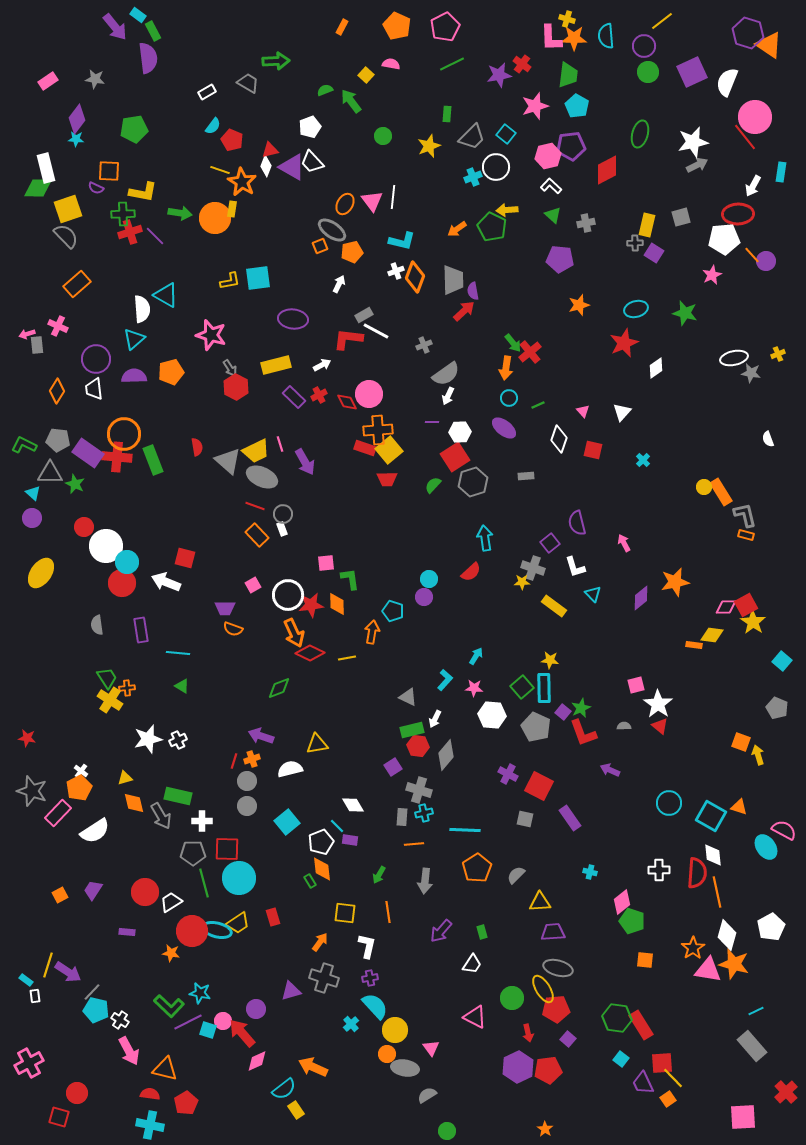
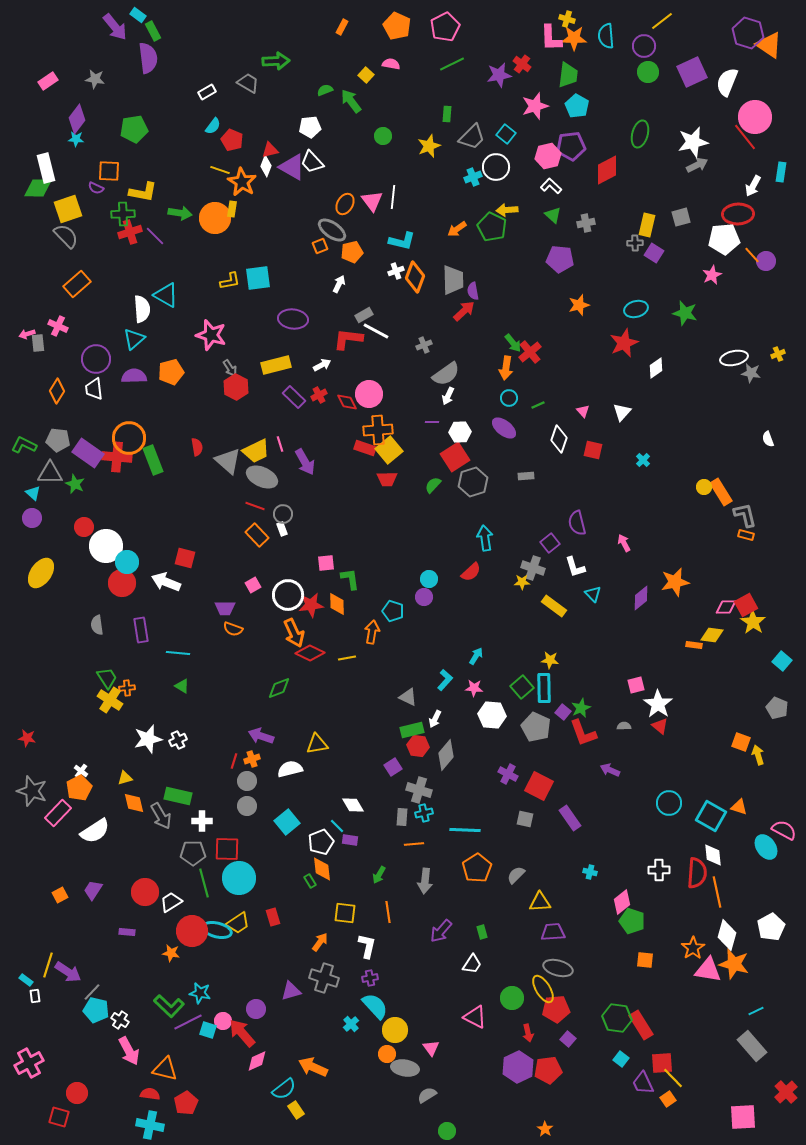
white pentagon at (310, 127): rotated 15 degrees clockwise
gray rectangle at (37, 345): moved 1 px right, 2 px up
orange circle at (124, 434): moved 5 px right, 4 px down
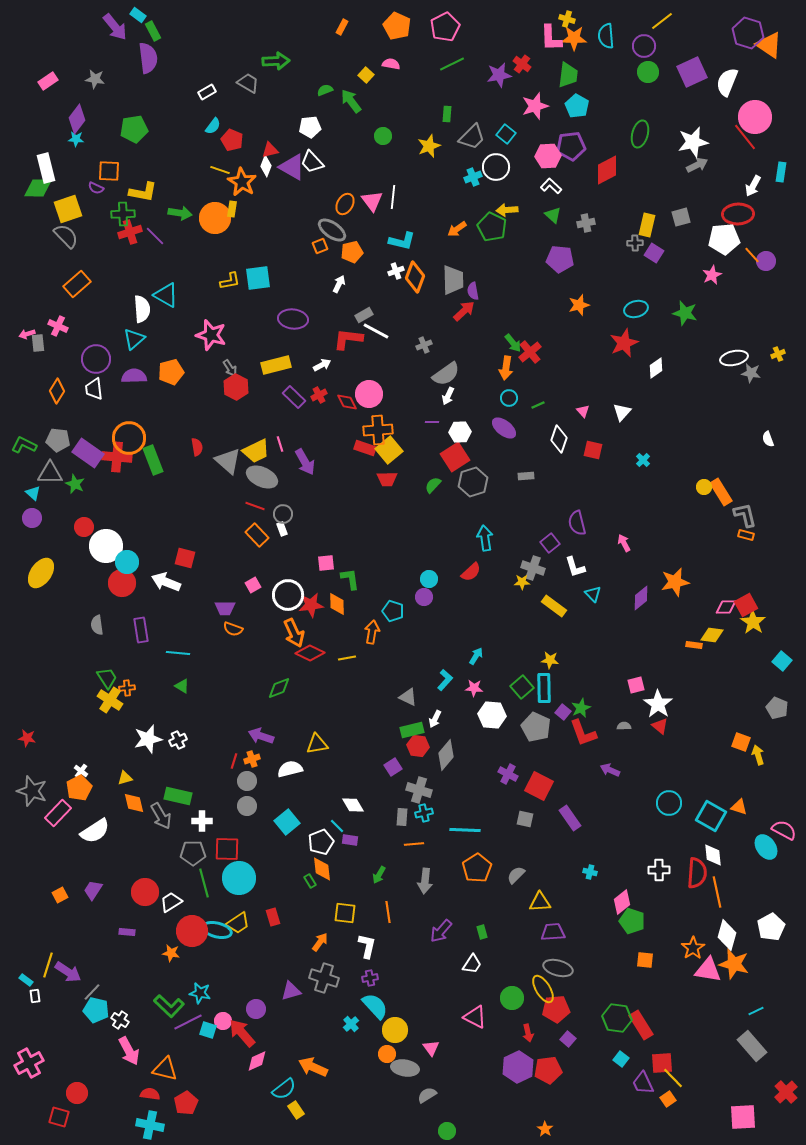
pink hexagon at (548, 156): rotated 10 degrees clockwise
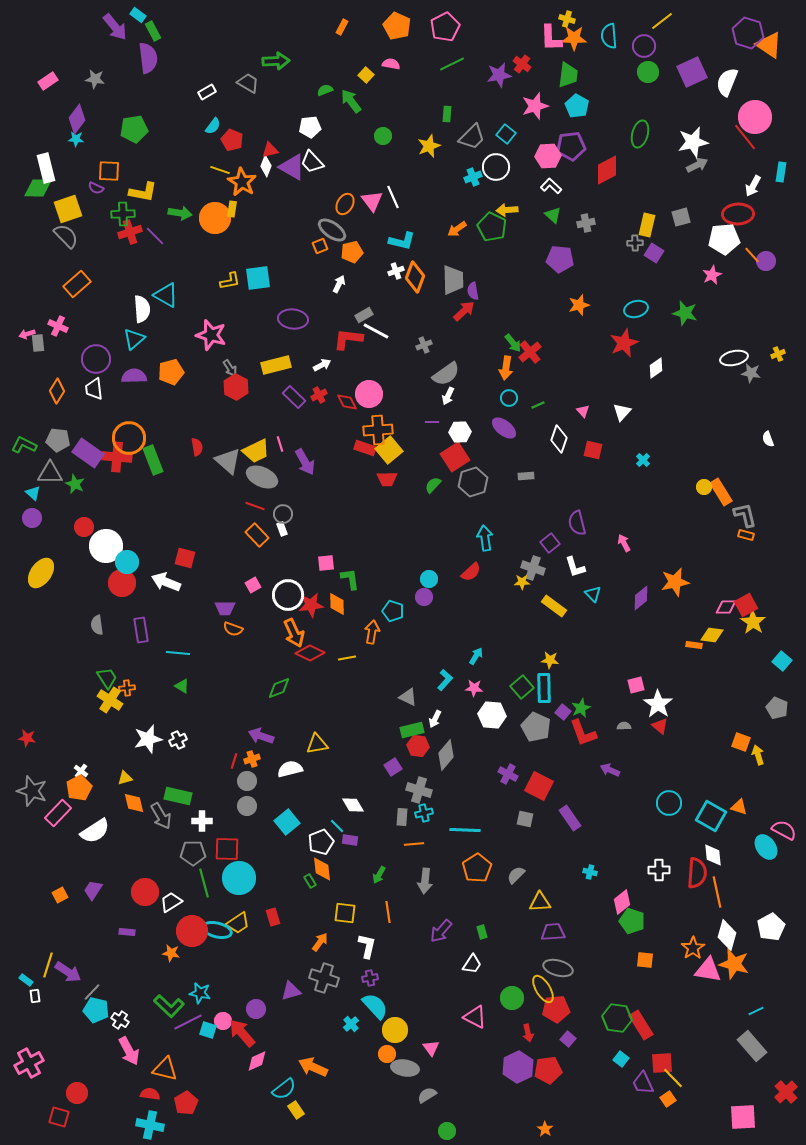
cyan semicircle at (606, 36): moved 3 px right
white line at (393, 197): rotated 30 degrees counterclockwise
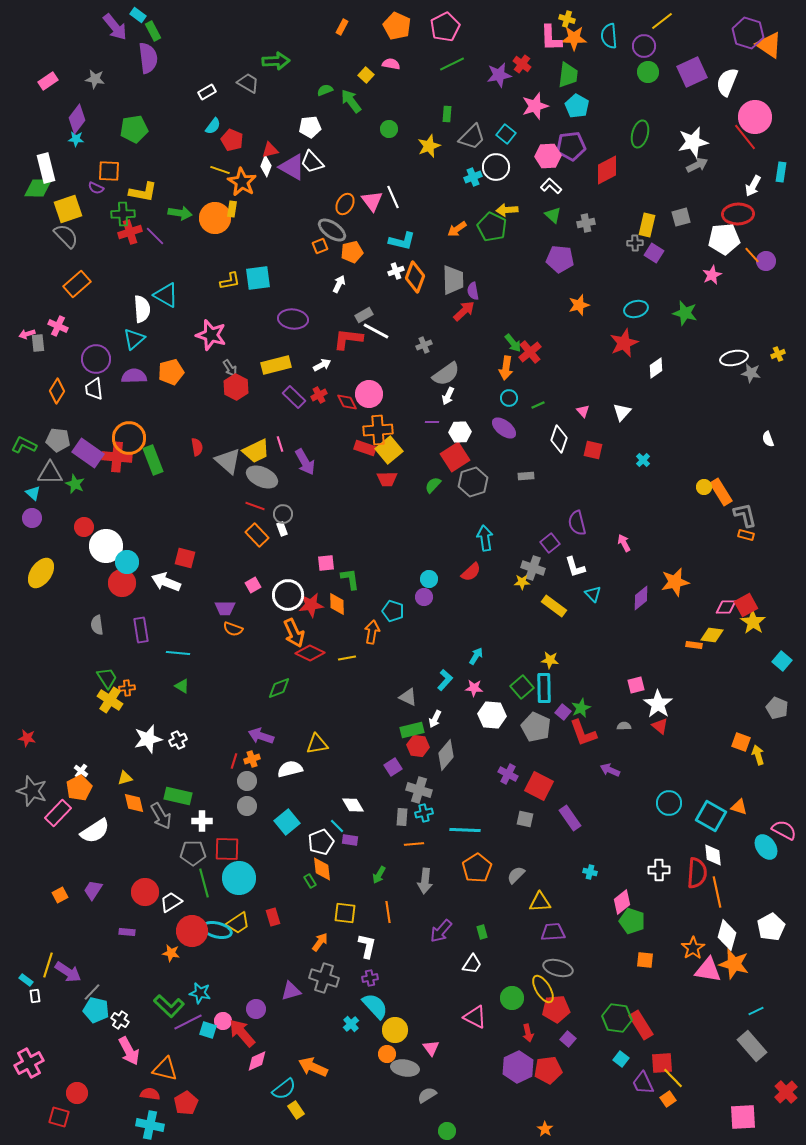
green circle at (383, 136): moved 6 px right, 7 px up
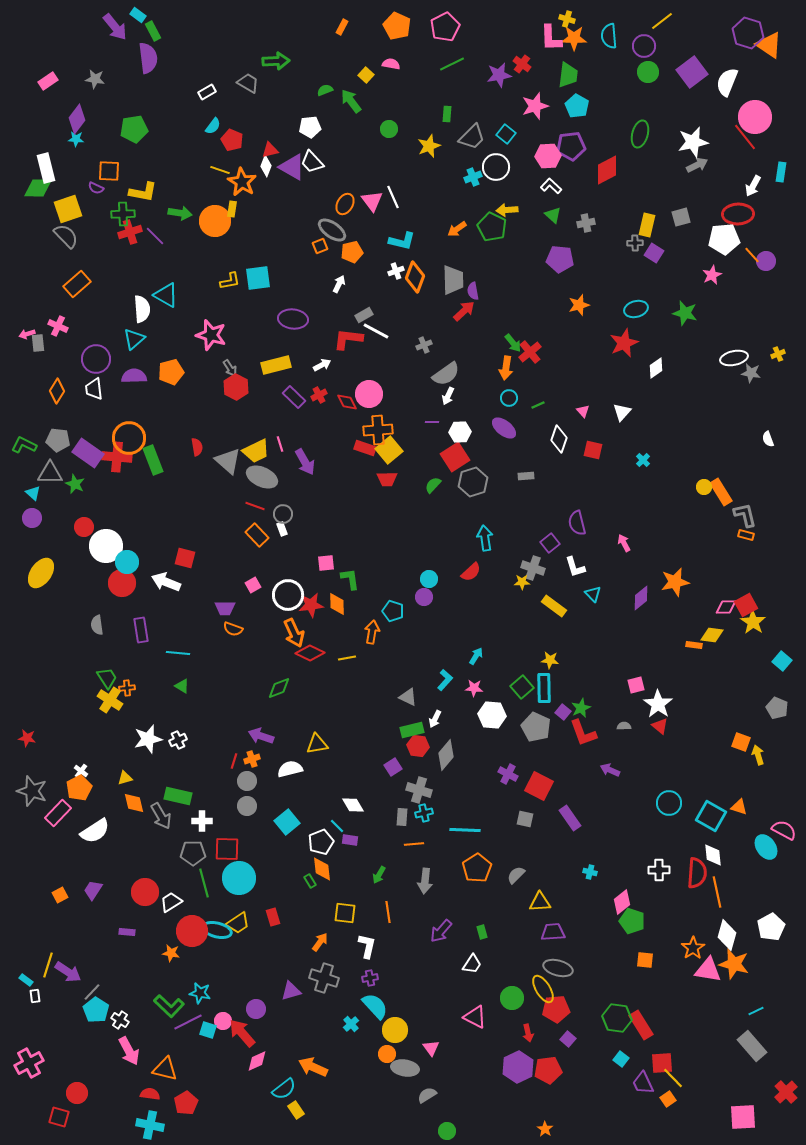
purple square at (692, 72): rotated 12 degrees counterclockwise
orange circle at (215, 218): moved 3 px down
cyan pentagon at (96, 1010): rotated 20 degrees clockwise
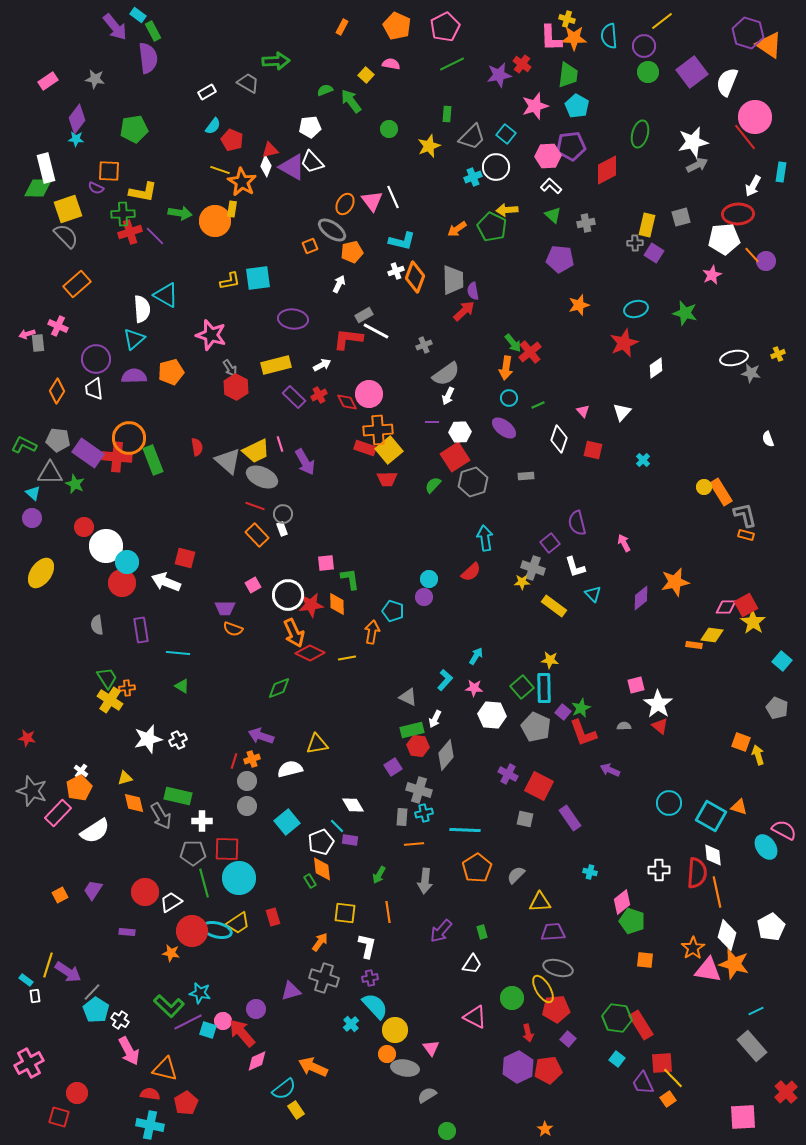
orange square at (320, 246): moved 10 px left
cyan square at (621, 1059): moved 4 px left
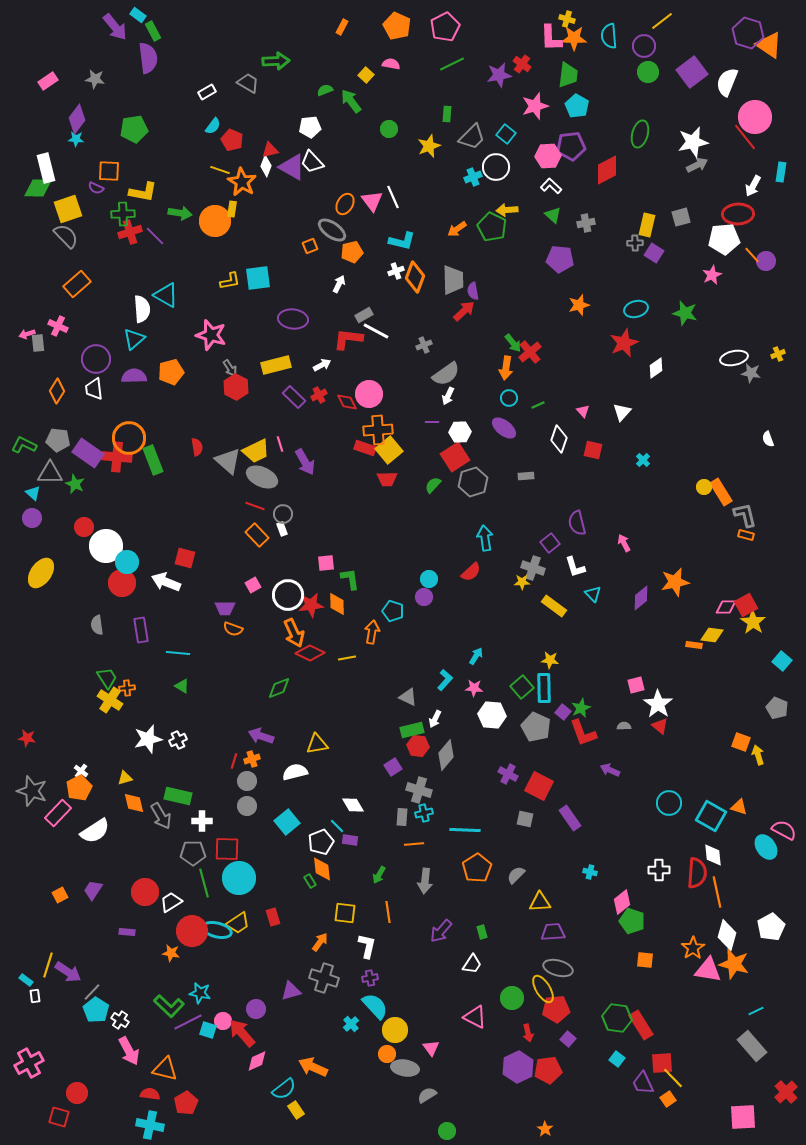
white semicircle at (290, 769): moved 5 px right, 3 px down
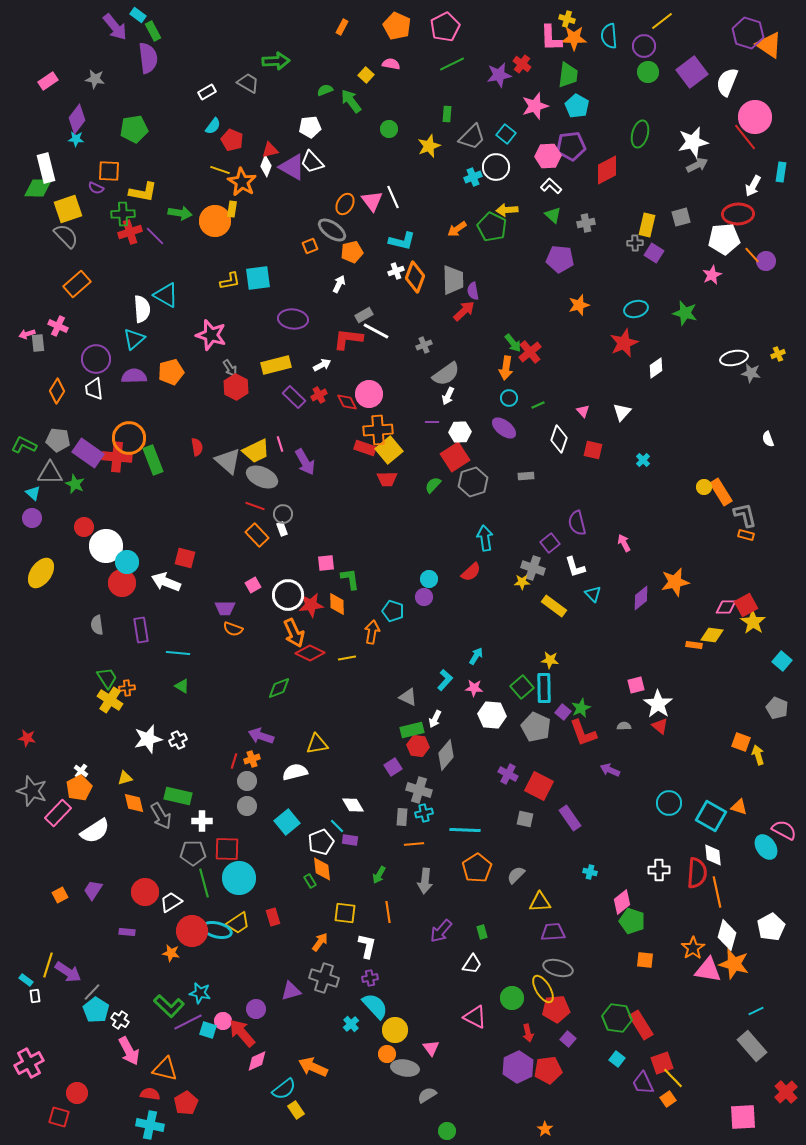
red square at (662, 1063): rotated 15 degrees counterclockwise
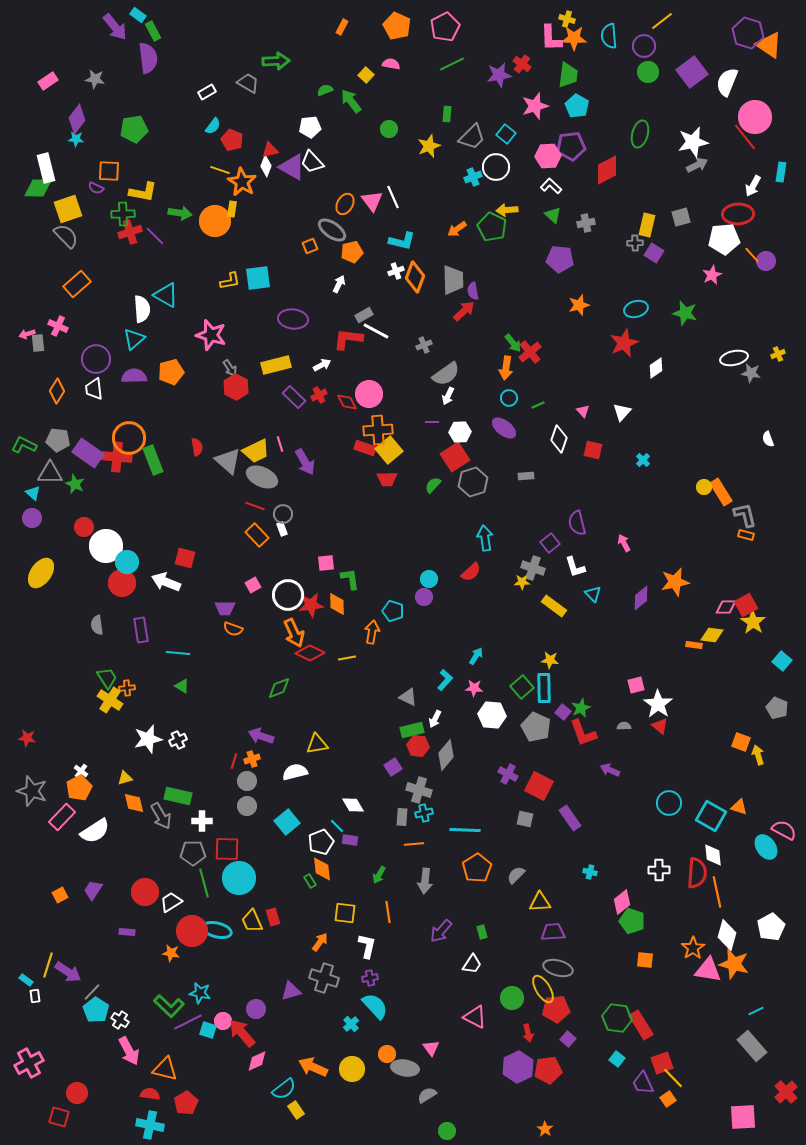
pink rectangle at (58, 813): moved 4 px right, 4 px down
yellow trapezoid at (238, 923): moved 14 px right, 2 px up; rotated 100 degrees clockwise
yellow circle at (395, 1030): moved 43 px left, 39 px down
